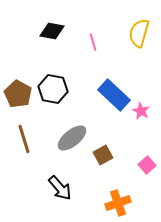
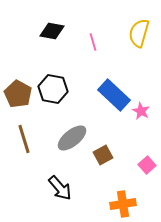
orange cross: moved 5 px right, 1 px down; rotated 10 degrees clockwise
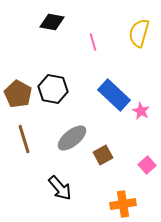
black diamond: moved 9 px up
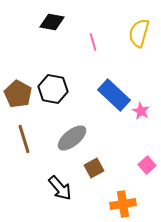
brown square: moved 9 px left, 13 px down
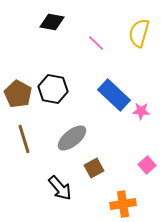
pink line: moved 3 px right, 1 px down; rotated 30 degrees counterclockwise
pink star: rotated 24 degrees counterclockwise
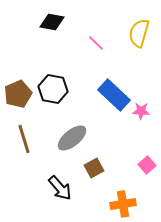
brown pentagon: rotated 20 degrees clockwise
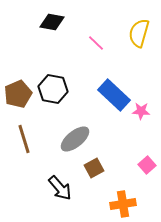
gray ellipse: moved 3 px right, 1 px down
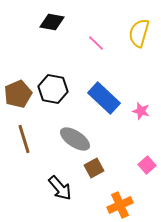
blue rectangle: moved 10 px left, 3 px down
pink star: rotated 12 degrees clockwise
gray ellipse: rotated 72 degrees clockwise
orange cross: moved 3 px left, 1 px down; rotated 15 degrees counterclockwise
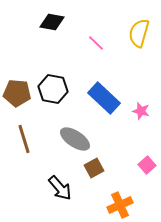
brown pentagon: moved 1 px left, 1 px up; rotated 28 degrees clockwise
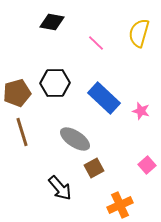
black hexagon: moved 2 px right, 6 px up; rotated 12 degrees counterclockwise
brown pentagon: rotated 20 degrees counterclockwise
brown line: moved 2 px left, 7 px up
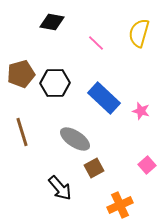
brown pentagon: moved 4 px right, 19 px up
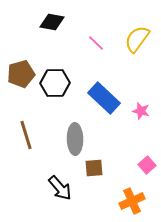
yellow semicircle: moved 2 px left, 6 px down; rotated 20 degrees clockwise
brown line: moved 4 px right, 3 px down
gray ellipse: rotated 56 degrees clockwise
brown square: rotated 24 degrees clockwise
orange cross: moved 12 px right, 4 px up
